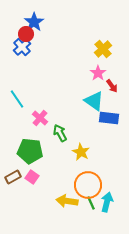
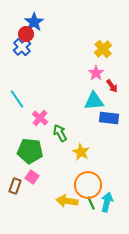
pink star: moved 2 px left
cyan triangle: rotated 40 degrees counterclockwise
brown rectangle: moved 2 px right, 9 px down; rotated 42 degrees counterclockwise
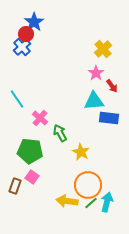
green line: rotated 72 degrees clockwise
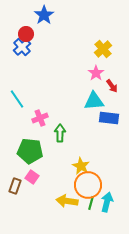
blue star: moved 10 px right, 7 px up
pink cross: rotated 28 degrees clockwise
green arrow: rotated 30 degrees clockwise
yellow star: moved 14 px down
green line: rotated 32 degrees counterclockwise
